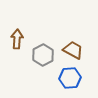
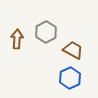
gray hexagon: moved 3 px right, 23 px up
blue hexagon: rotated 20 degrees counterclockwise
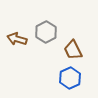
brown arrow: rotated 78 degrees counterclockwise
brown trapezoid: rotated 145 degrees counterclockwise
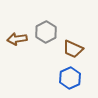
brown arrow: rotated 24 degrees counterclockwise
brown trapezoid: moved 1 px up; rotated 40 degrees counterclockwise
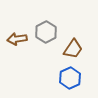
brown trapezoid: rotated 80 degrees counterclockwise
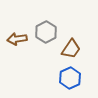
brown trapezoid: moved 2 px left
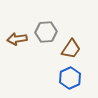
gray hexagon: rotated 25 degrees clockwise
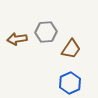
blue hexagon: moved 5 px down
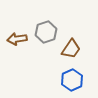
gray hexagon: rotated 15 degrees counterclockwise
blue hexagon: moved 2 px right, 3 px up
